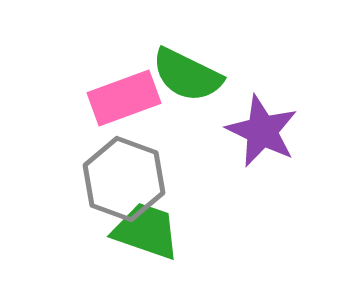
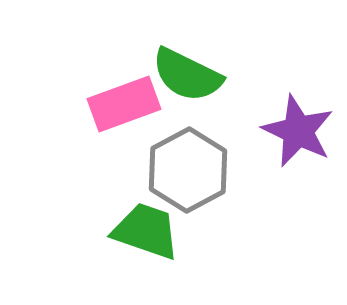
pink rectangle: moved 6 px down
purple star: moved 36 px right
gray hexagon: moved 64 px right, 9 px up; rotated 12 degrees clockwise
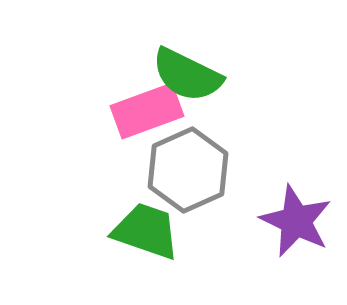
pink rectangle: moved 23 px right, 7 px down
purple star: moved 2 px left, 90 px down
gray hexagon: rotated 4 degrees clockwise
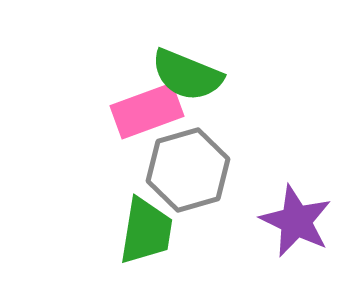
green semicircle: rotated 4 degrees counterclockwise
gray hexagon: rotated 8 degrees clockwise
green trapezoid: rotated 80 degrees clockwise
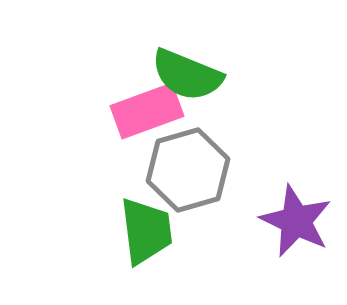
green trapezoid: rotated 16 degrees counterclockwise
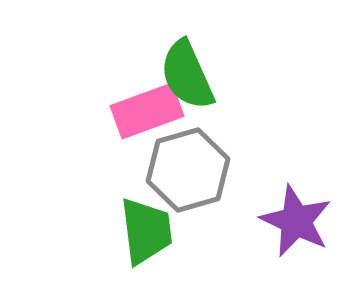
green semicircle: rotated 44 degrees clockwise
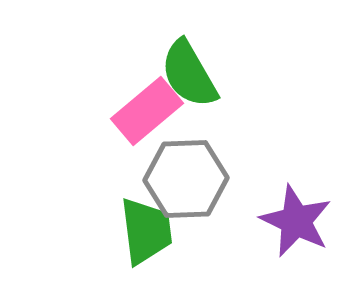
green semicircle: moved 2 px right, 1 px up; rotated 6 degrees counterclockwise
pink rectangle: rotated 20 degrees counterclockwise
gray hexagon: moved 2 px left, 9 px down; rotated 14 degrees clockwise
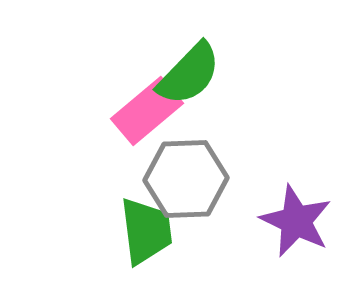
green semicircle: rotated 106 degrees counterclockwise
